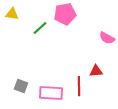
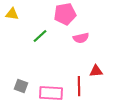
green line: moved 8 px down
pink semicircle: moved 26 px left; rotated 42 degrees counterclockwise
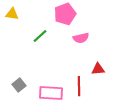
pink pentagon: rotated 10 degrees counterclockwise
red triangle: moved 2 px right, 2 px up
gray square: moved 2 px left, 1 px up; rotated 32 degrees clockwise
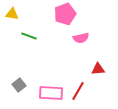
green line: moved 11 px left; rotated 63 degrees clockwise
red line: moved 1 px left, 5 px down; rotated 30 degrees clockwise
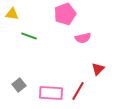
pink semicircle: moved 2 px right
red triangle: rotated 40 degrees counterclockwise
